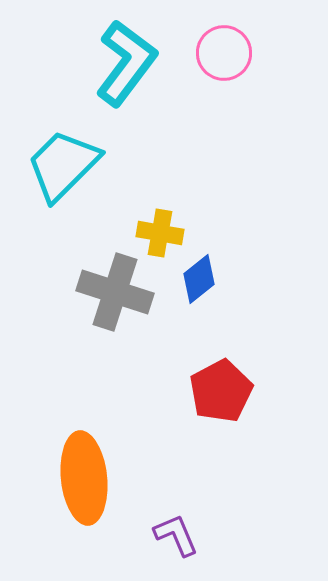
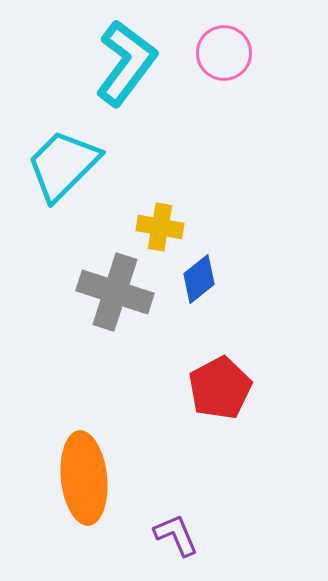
yellow cross: moved 6 px up
red pentagon: moved 1 px left, 3 px up
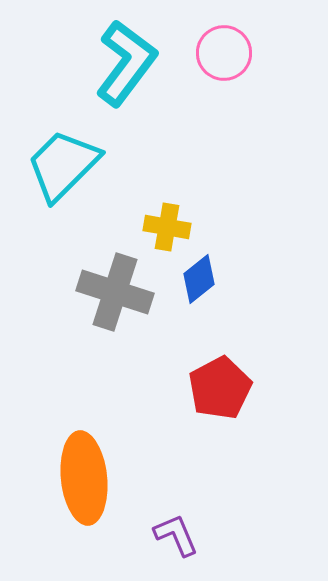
yellow cross: moved 7 px right
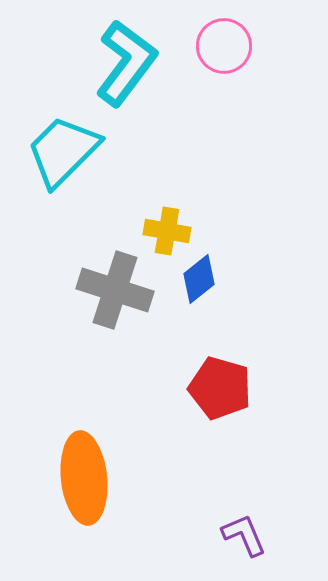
pink circle: moved 7 px up
cyan trapezoid: moved 14 px up
yellow cross: moved 4 px down
gray cross: moved 2 px up
red pentagon: rotated 28 degrees counterclockwise
purple L-shape: moved 68 px right
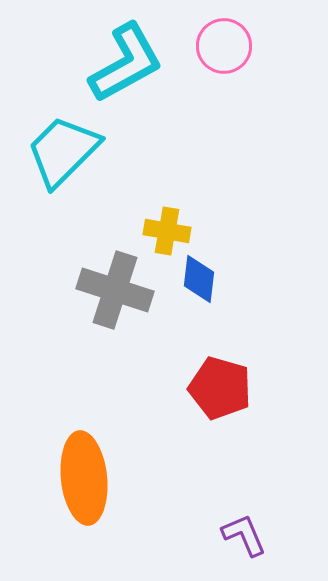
cyan L-shape: rotated 24 degrees clockwise
blue diamond: rotated 45 degrees counterclockwise
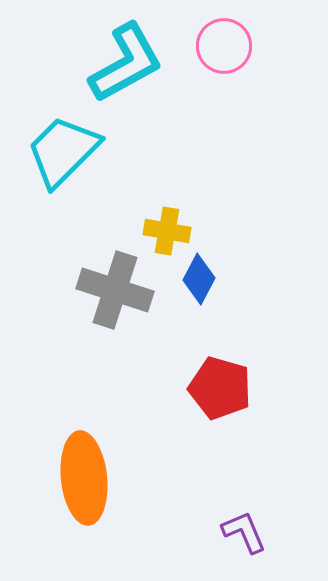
blue diamond: rotated 21 degrees clockwise
purple L-shape: moved 3 px up
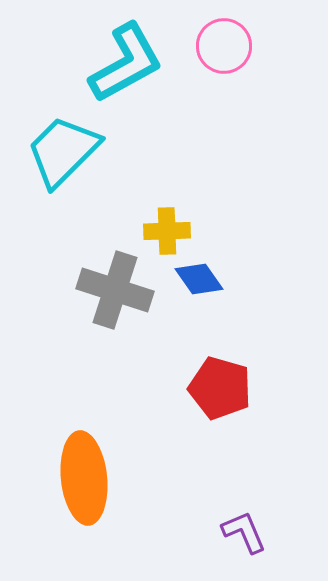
yellow cross: rotated 12 degrees counterclockwise
blue diamond: rotated 63 degrees counterclockwise
